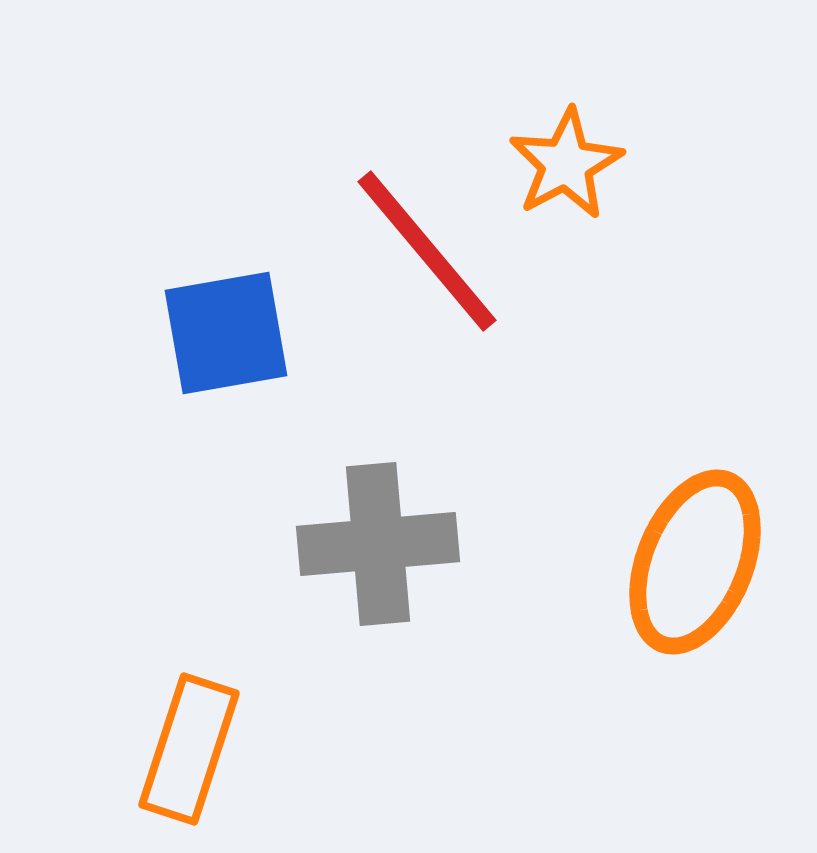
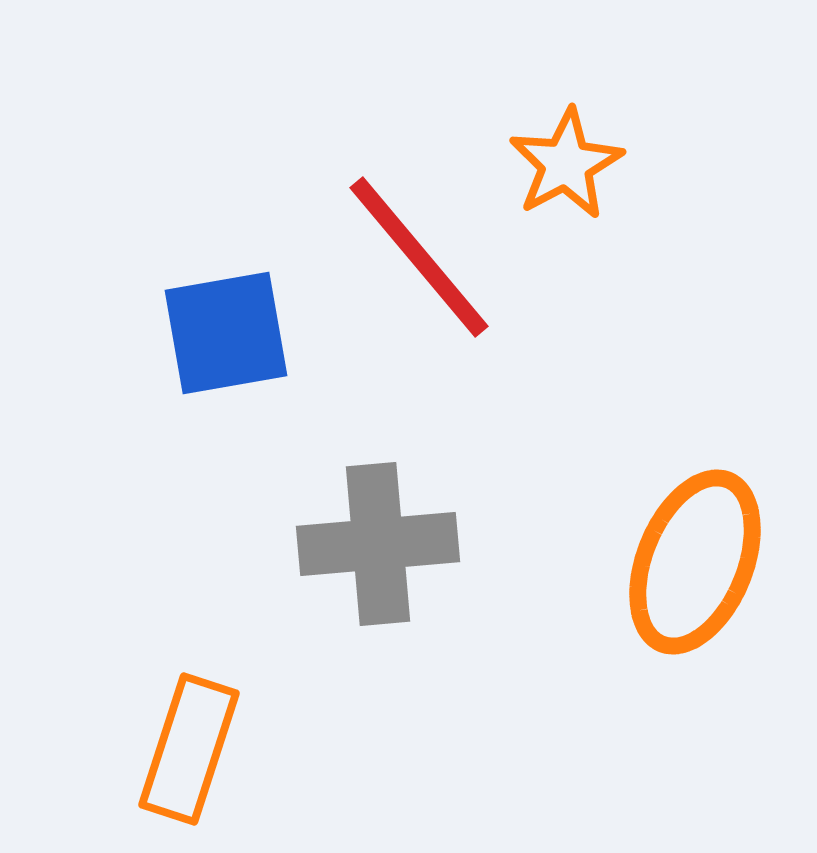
red line: moved 8 px left, 6 px down
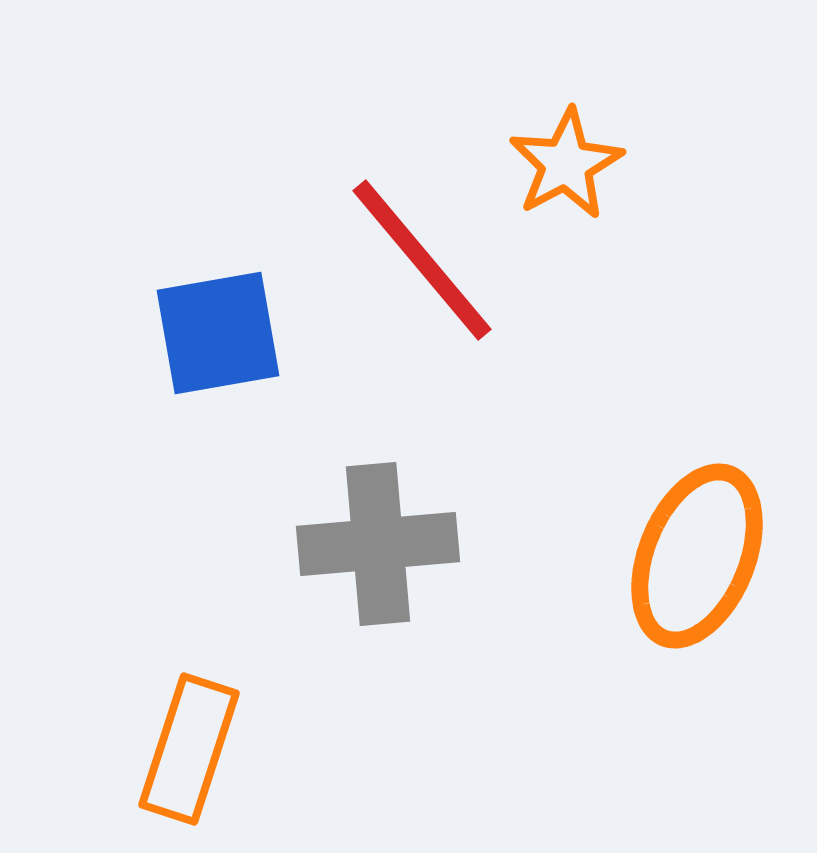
red line: moved 3 px right, 3 px down
blue square: moved 8 px left
orange ellipse: moved 2 px right, 6 px up
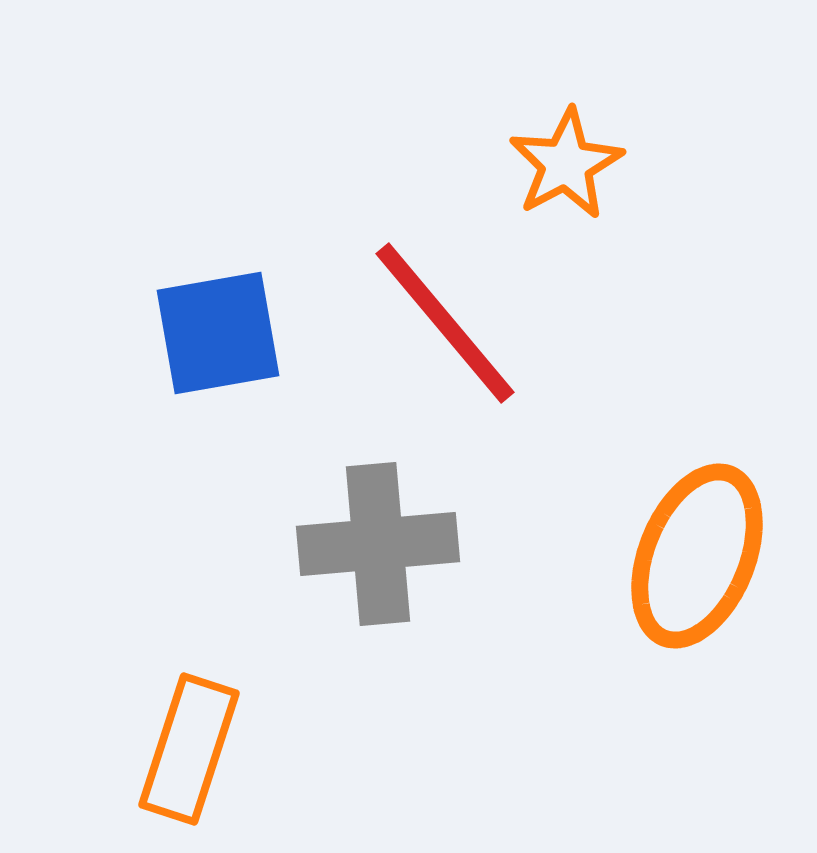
red line: moved 23 px right, 63 px down
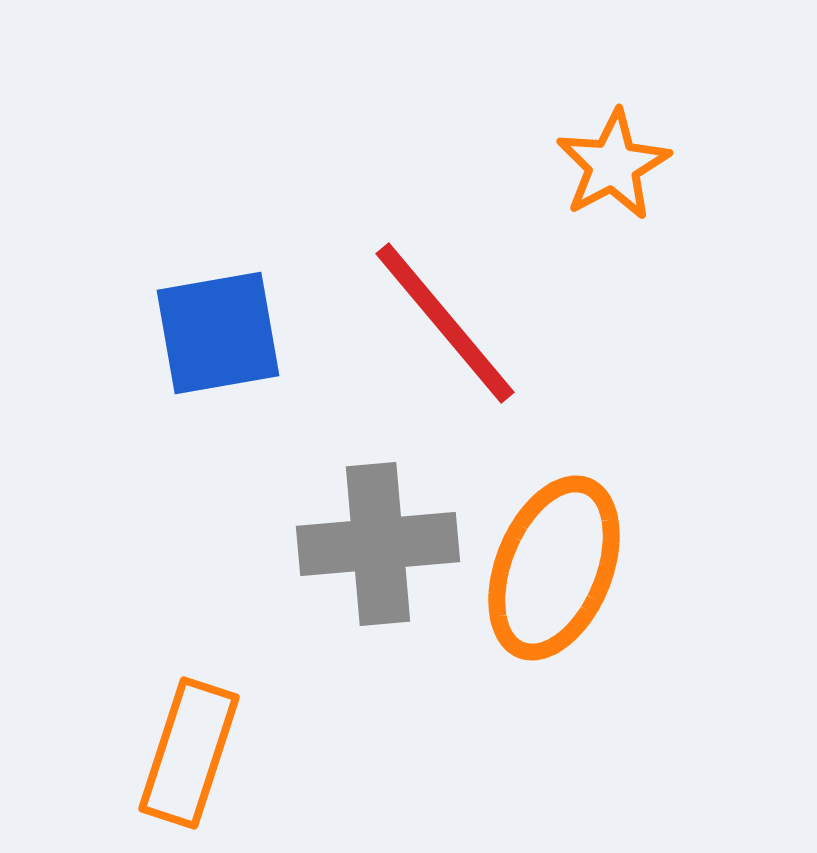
orange star: moved 47 px right, 1 px down
orange ellipse: moved 143 px left, 12 px down
orange rectangle: moved 4 px down
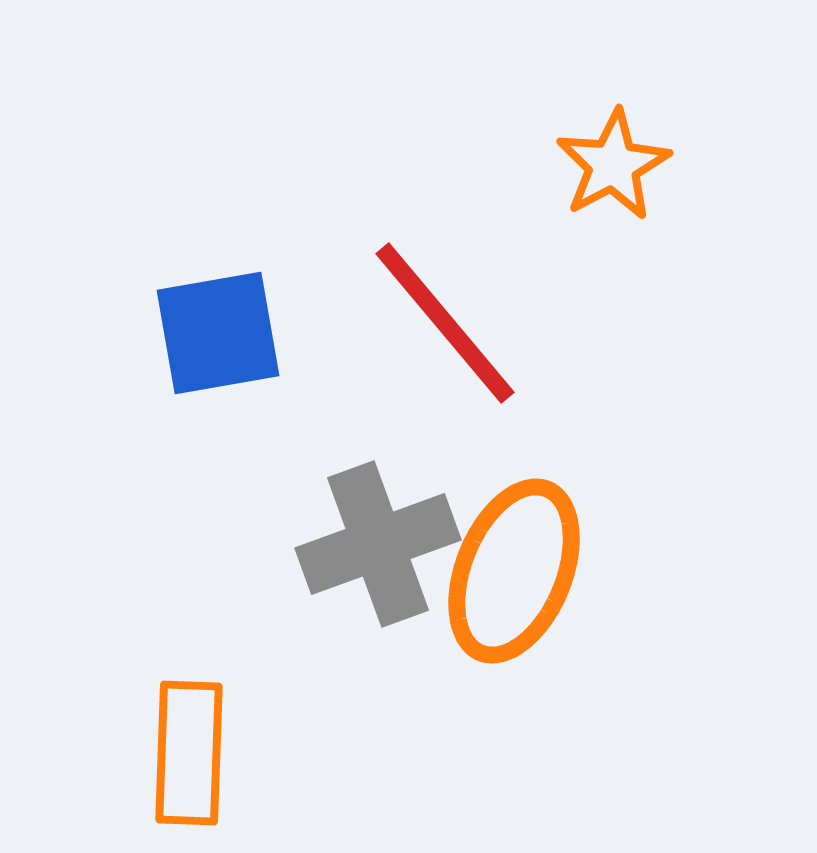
gray cross: rotated 15 degrees counterclockwise
orange ellipse: moved 40 px left, 3 px down
orange rectangle: rotated 16 degrees counterclockwise
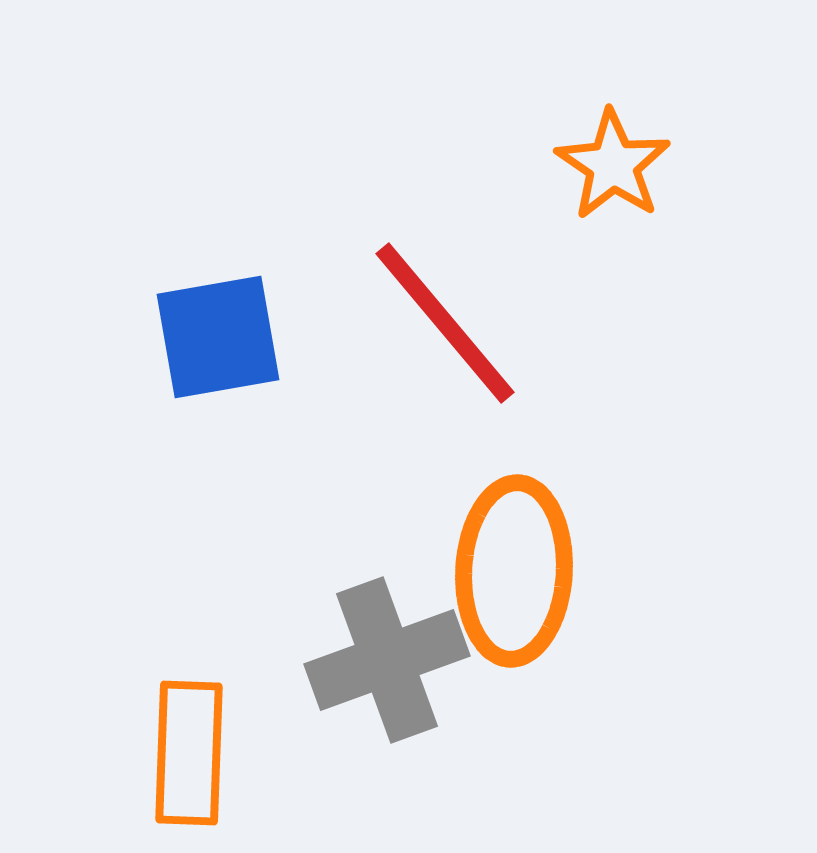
orange star: rotated 10 degrees counterclockwise
blue square: moved 4 px down
gray cross: moved 9 px right, 116 px down
orange ellipse: rotated 19 degrees counterclockwise
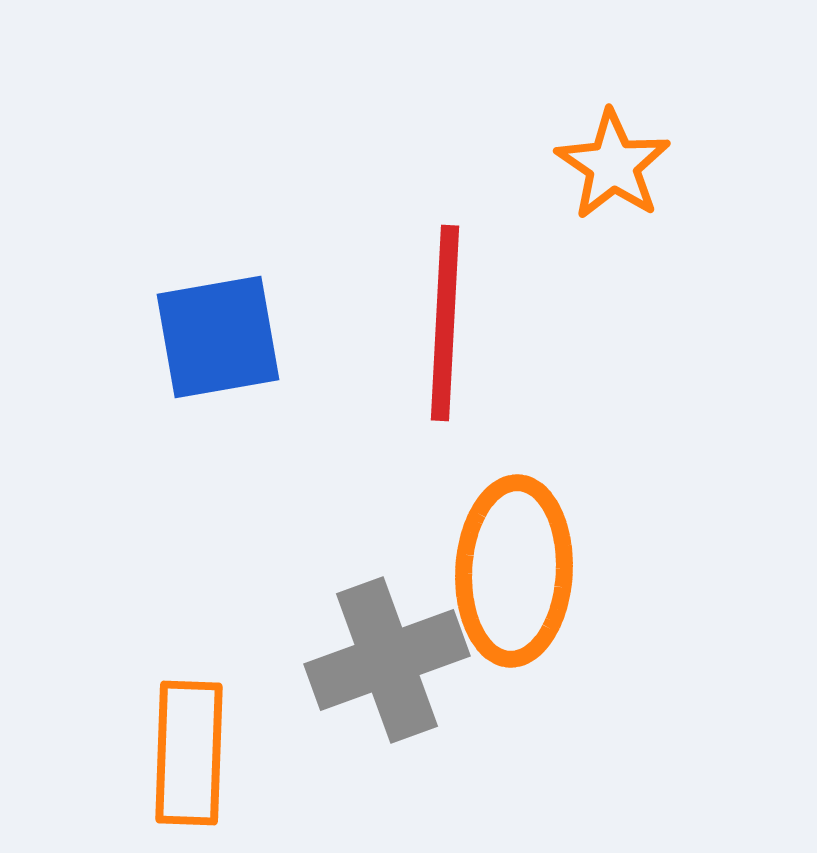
red line: rotated 43 degrees clockwise
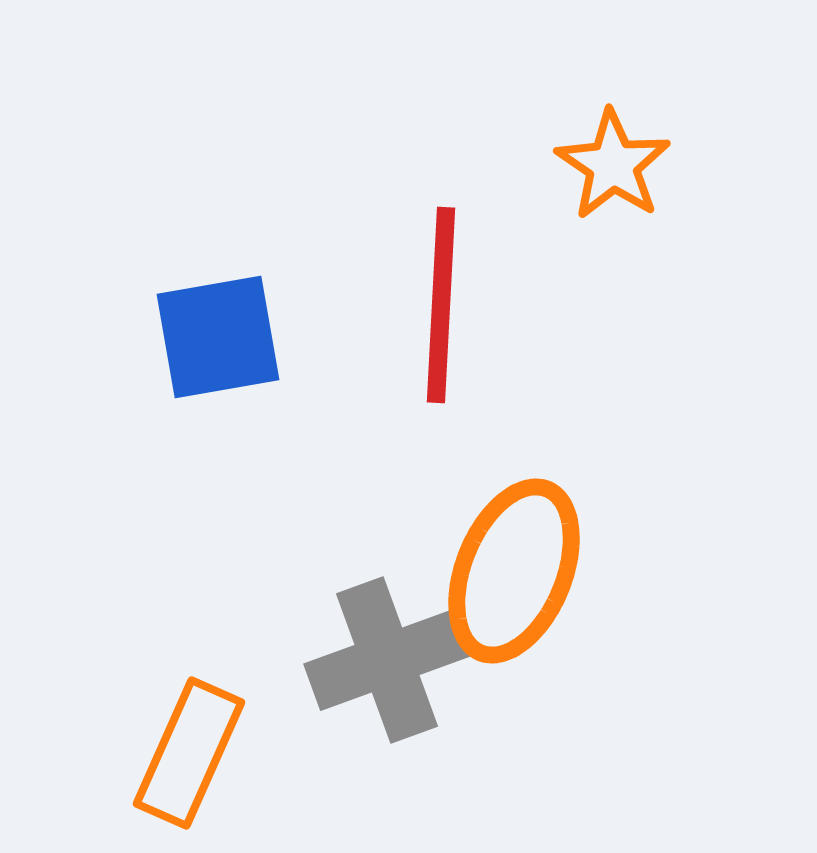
red line: moved 4 px left, 18 px up
orange ellipse: rotated 19 degrees clockwise
orange rectangle: rotated 22 degrees clockwise
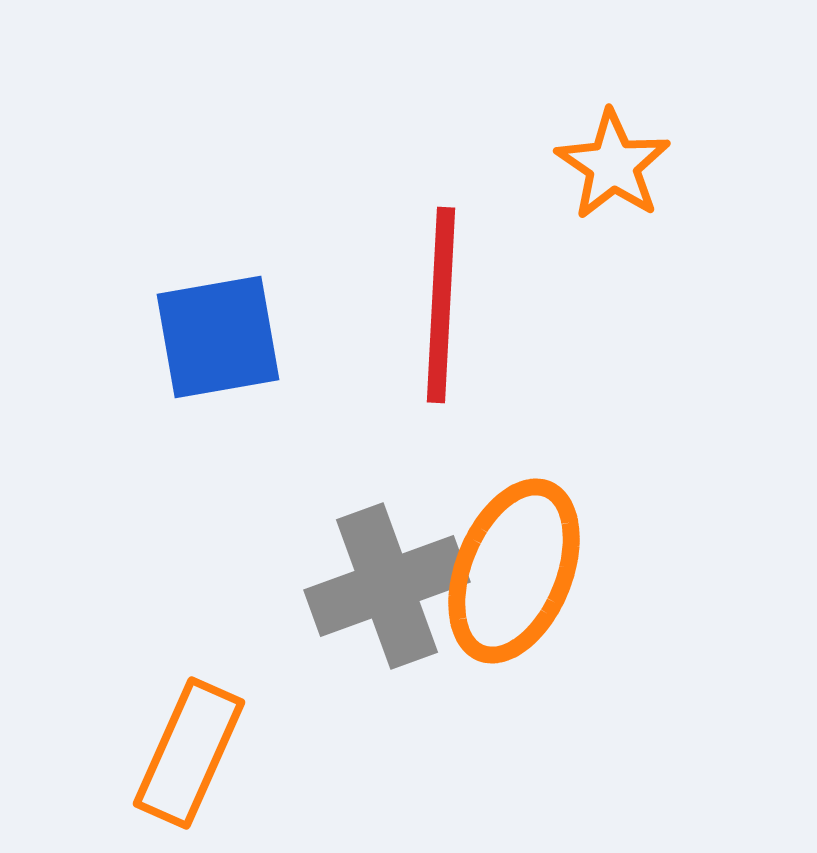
gray cross: moved 74 px up
